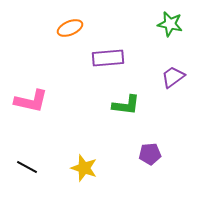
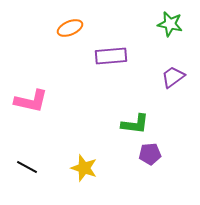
purple rectangle: moved 3 px right, 2 px up
green L-shape: moved 9 px right, 19 px down
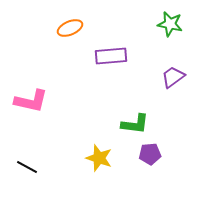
yellow star: moved 15 px right, 10 px up
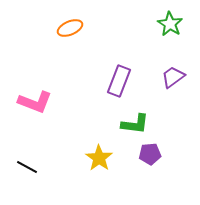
green star: rotated 20 degrees clockwise
purple rectangle: moved 8 px right, 25 px down; rotated 64 degrees counterclockwise
pink L-shape: moved 4 px right, 1 px down; rotated 8 degrees clockwise
yellow star: rotated 16 degrees clockwise
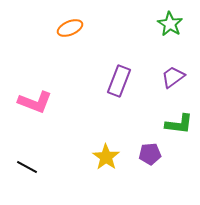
green L-shape: moved 44 px right
yellow star: moved 7 px right, 1 px up
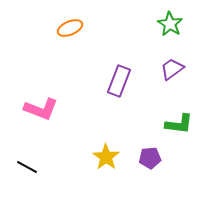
purple trapezoid: moved 1 px left, 8 px up
pink L-shape: moved 6 px right, 7 px down
purple pentagon: moved 4 px down
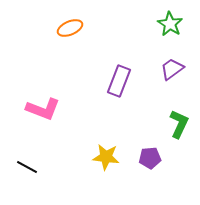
pink L-shape: moved 2 px right
green L-shape: rotated 72 degrees counterclockwise
yellow star: rotated 28 degrees counterclockwise
